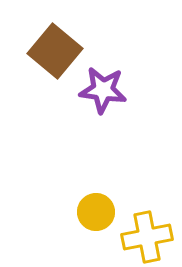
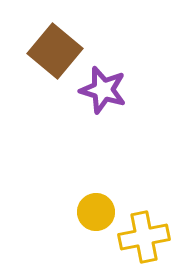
purple star: rotated 9 degrees clockwise
yellow cross: moved 3 px left
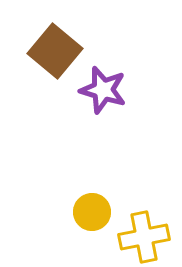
yellow circle: moved 4 px left
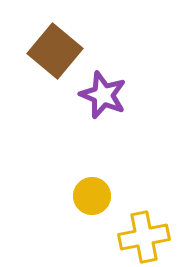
purple star: moved 5 px down; rotated 6 degrees clockwise
yellow circle: moved 16 px up
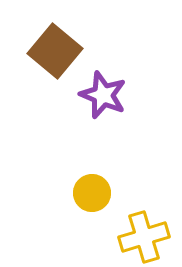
yellow circle: moved 3 px up
yellow cross: rotated 6 degrees counterclockwise
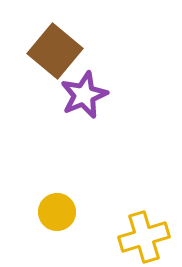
purple star: moved 19 px left; rotated 27 degrees clockwise
yellow circle: moved 35 px left, 19 px down
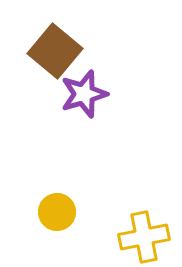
purple star: moved 1 px up; rotated 6 degrees clockwise
yellow cross: rotated 6 degrees clockwise
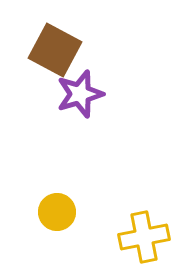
brown square: moved 1 px up; rotated 12 degrees counterclockwise
purple star: moved 4 px left
